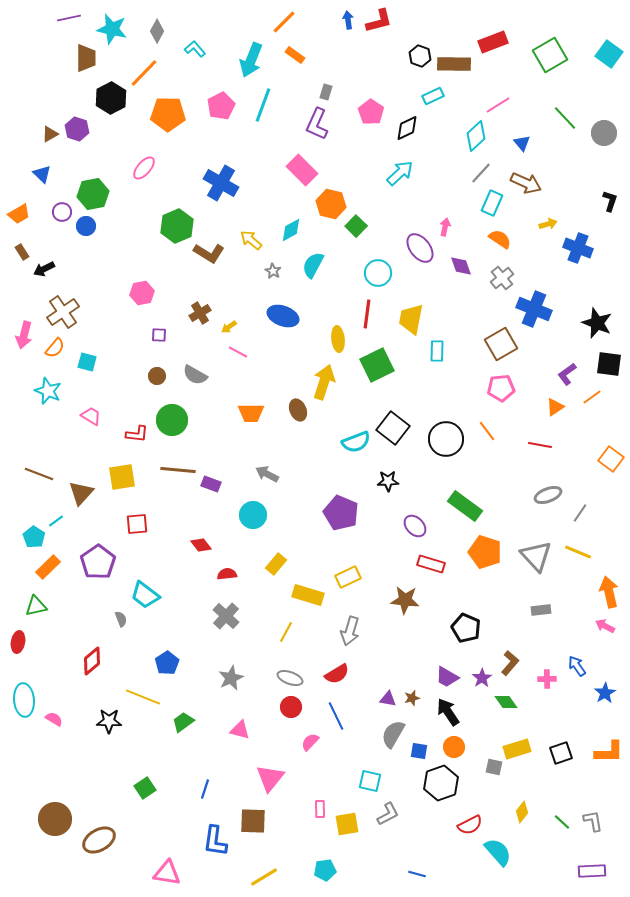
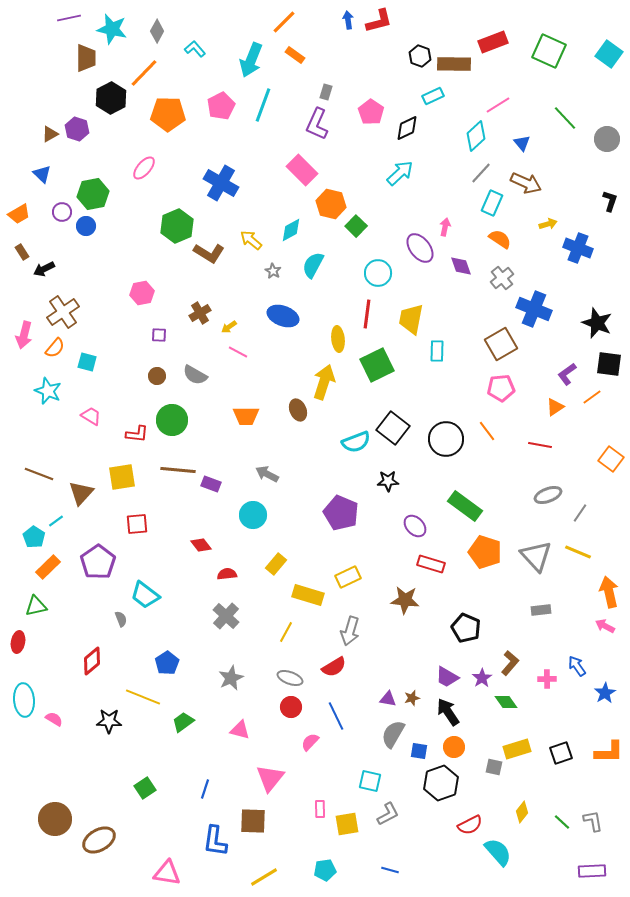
green square at (550, 55): moved 1 px left, 4 px up; rotated 36 degrees counterclockwise
gray circle at (604, 133): moved 3 px right, 6 px down
orange trapezoid at (251, 413): moved 5 px left, 3 px down
red semicircle at (337, 674): moved 3 px left, 7 px up
blue line at (417, 874): moved 27 px left, 4 px up
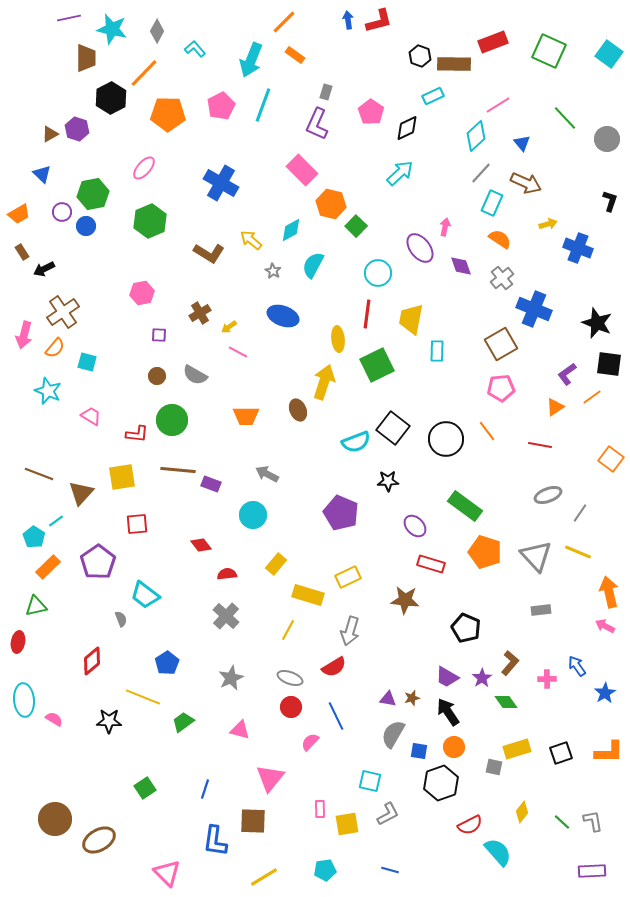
green hexagon at (177, 226): moved 27 px left, 5 px up
yellow line at (286, 632): moved 2 px right, 2 px up
pink triangle at (167, 873): rotated 36 degrees clockwise
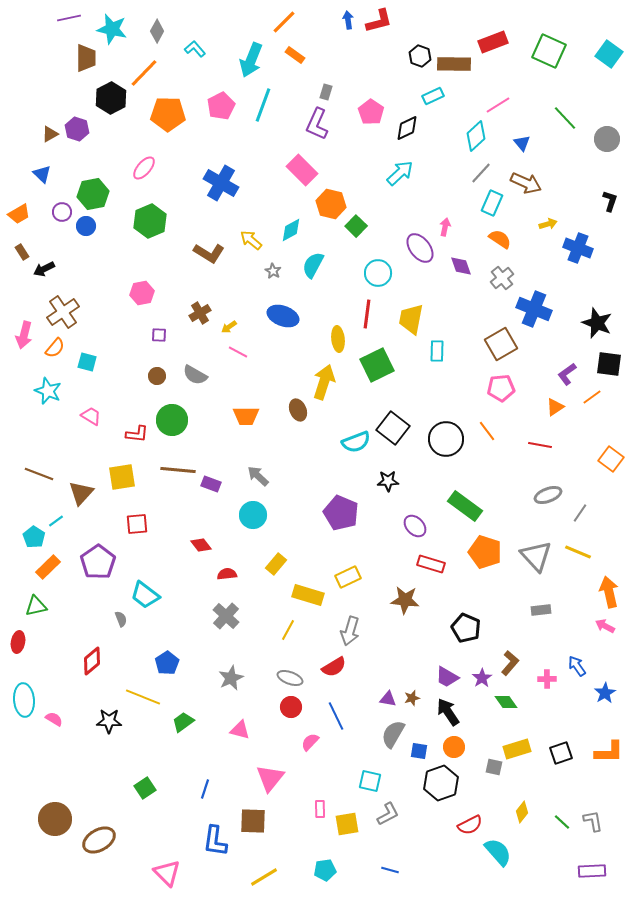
gray arrow at (267, 474): moved 9 px left, 2 px down; rotated 15 degrees clockwise
